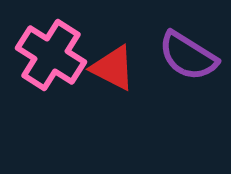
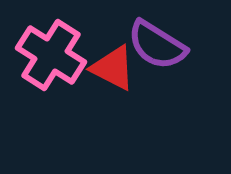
purple semicircle: moved 31 px left, 11 px up
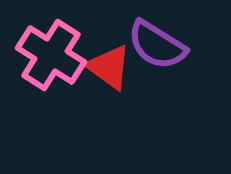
red triangle: moved 4 px left, 1 px up; rotated 9 degrees clockwise
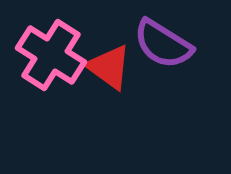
purple semicircle: moved 6 px right, 1 px up
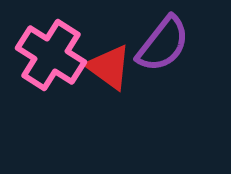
purple semicircle: rotated 84 degrees counterclockwise
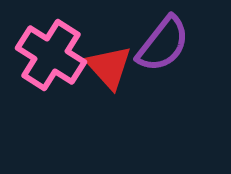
red triangle: rotated 12 degrees clockwise
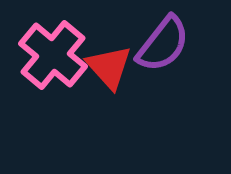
pink cross: moved 2 px right; rotated 8 degrees clockwise
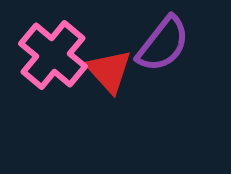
red triangle: moved 4 px down
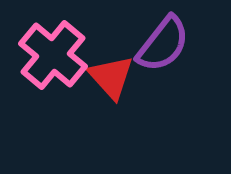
red triangle: moved 2 px right, 6 px down
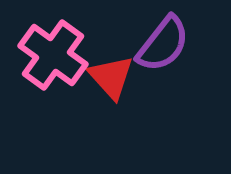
pink cross: rotated 4 degrees counterclockwise
